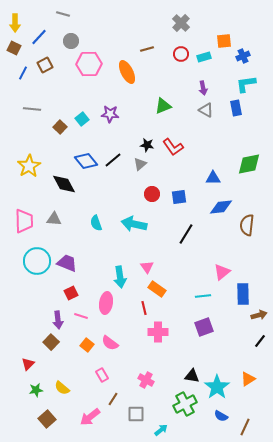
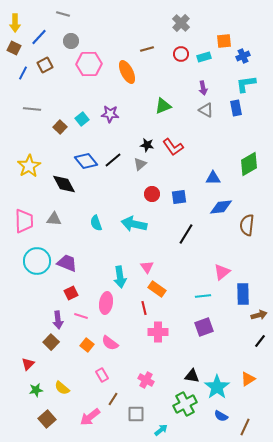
green diamond at (249, 164): rotated 20 degrees counterclockwise
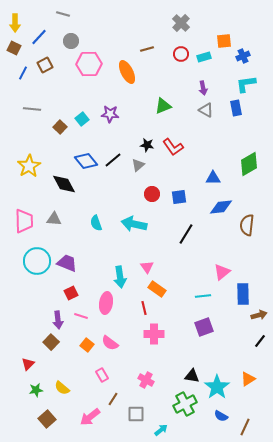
gray triangle at (140, 164): moved 2 px left, 1 px down
pink cross at (158, 332): moved 4 px left, 2 px down
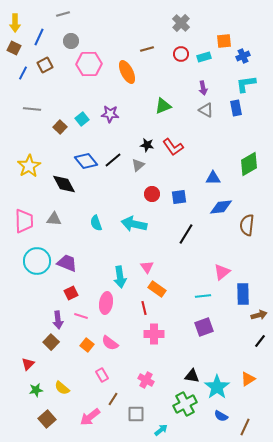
gray line at (63, 14): rotated 32 degrees counterclockwise
blue line at (39, 37): rotated 18 degrees counterclockwise
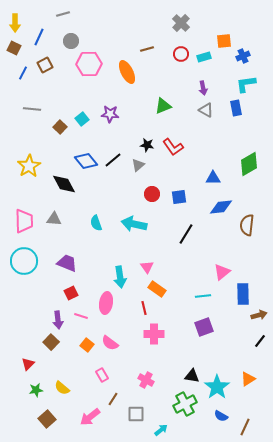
cyan circle at (37, 261): moved 13 px left
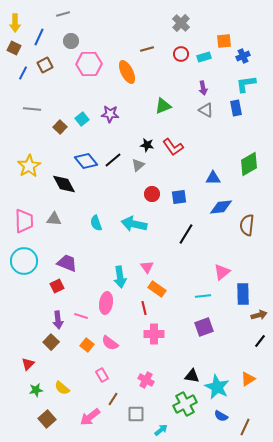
red square at (71, 293): moved 14 px left, 7 px up
cyan star at (217, 387): rotated 10 degrees counterclockwise
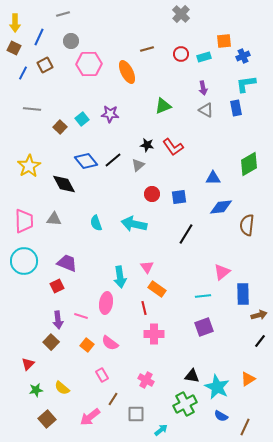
gray cross at (181, 23): moved 9 px up
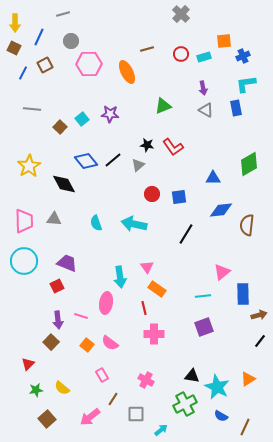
blue diamond at (221, 207): moved 3 px down
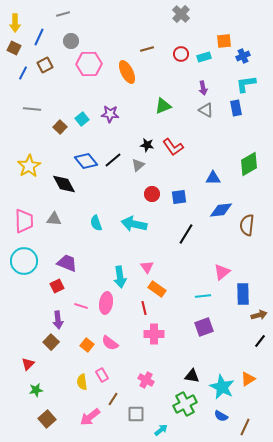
pink line at (81, 316): moved 10 px up
cyan star at (217, 387): moved 5 px right
yellow semicircle at (62, 388): moved 20 px right, 6 px up; rotated 42 degrees clockwise
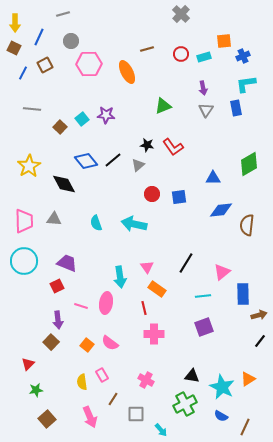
gray triangle at (206, 110): rotated 35 degrees clockwise
purple star at (110, 114): moved 4 px left, 1 px down
black line at (186, 234): moved 29 px down
pink arrow at (90, 417): rotated 75 degrees counterclockwise
cyan arrow at (161, 430): rotated 88 degrees clockwise
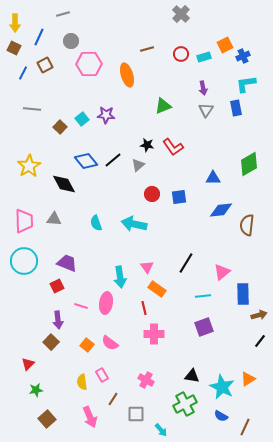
orange square at (224, 41): moved 1 px right, 4 px down; rotated 21 degrees counterclockwise
orange ellipse at (127, 72): moved 3 px down; rotated 10 degrees clockwise
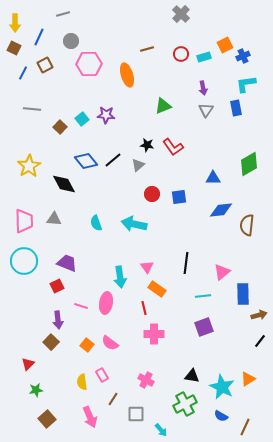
black line at (186, 263): rotated 25 degrees counterclockwise
